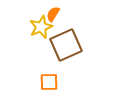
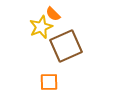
orange semicircle: rotated 77 degrees counterclockwise
brown square: moved 1 px down
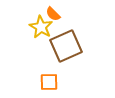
yellow star: rotated 20 degrees counterclockwise
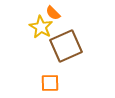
orange semicircle: moved 1 px up
orange square: moved 1 px right, 1 px down
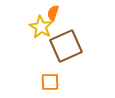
orange semicircle: rotated 63 degrees clockwise
orange square: moved 1 px up
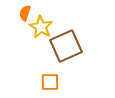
orange semicircle: moved 28 px left
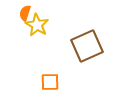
yellow star: moved 4 px left, 2 px up
brown square: moved 21 px right
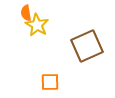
orange semicircle: moved 1 px right; rotated 28 degrees counterclockwise
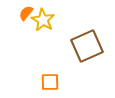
orange semicircle: rotated 49 degrees clockwise
yellow star: moved 6 px right, 5 px up
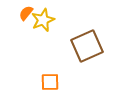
yellow star: rotated 20 degrees clockwise
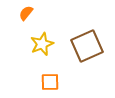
yellow star: moved 1 px left, 24 px down
